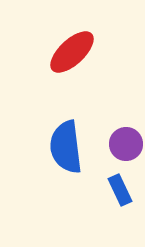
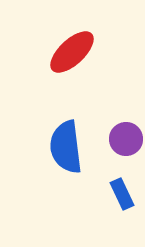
purple circle: moved 5 px up
blue rectangle: moved 2 px right, 4 px down
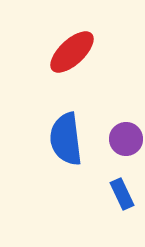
blue semicircle: moved 8 px up
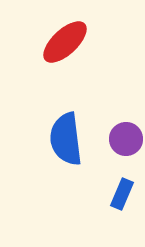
red ellipse: moved 7 px left, 10 px up
blue rectangle: rotated 48 degrees clockwise
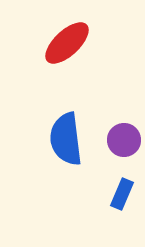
red ellipse: moved 2 px right, 1 px down
purple circle: moved 2 px left, 1 px down
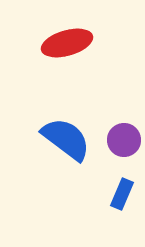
red ellipse: rotated 27 degrees clockwise
blue semicircle: rotated 134 degrees clockwise
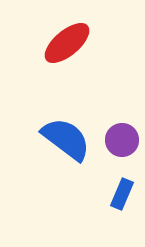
red ellipse: rotated 24 degrees counterclockwise
purple circle: moved 2 px left
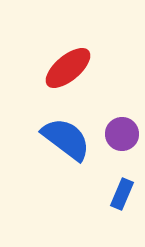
red ellipse: moved 1 px right, 25 px down
purple circle: moved 6 px up
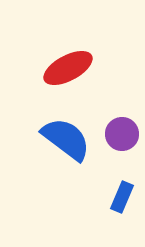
red ellipse: rotated 12 degrees clockwise
blue rectangle: moved 3 px down
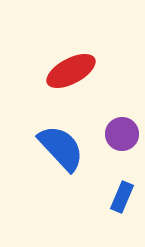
red ellipse: moved 3 px right, 3 px down
blue semicircle: moved 5 px left, 9 px down; rotated 10 degrees clockwise
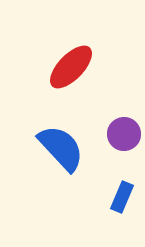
red ellipse: moved 4 px up; rotated 18 degrees counterclockwise
purple circle: moved 2 px right
